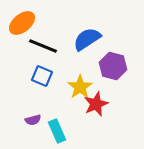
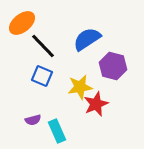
black line: rotated 24 degrees clockwise
yellow star: rotated 25 degrees clockwise
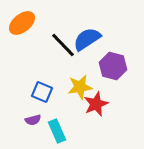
black line: moved 20 px right, 1 px up
blue square: moved 16 px down
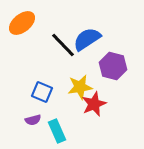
red star: moved 2 px left
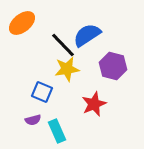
blue semicircle: moved 4 px up
yellow star: moved 13 px left, 18 px up
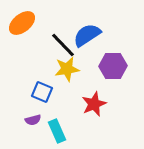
purple hexagon: rotated 16 degrees counterclockwise
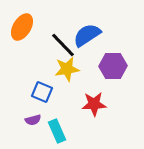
orange ellipse: moved 4 px down; rotated 20 degrees counterclockwise
red star: rotated 20 degrees clockwise
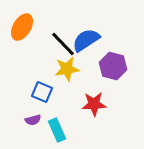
blue semicircle: moved 1 px left, 5 px down
black line: moved 1 px up
purple hexagon: rotated 16 degrees clockwise
cyan rectangle: moved 1 px up
